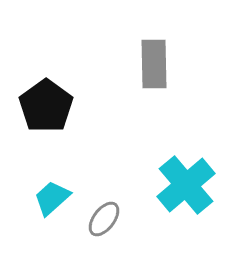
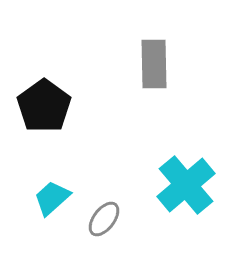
black pentagon: moved 2 px left
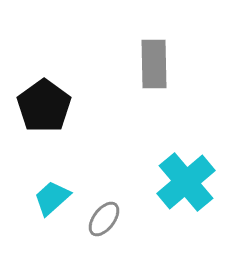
cyan cross: moved 3 px up
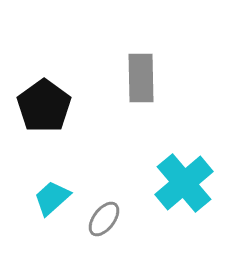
gray rectangle: moved 13 px left, 14 px down
cyan cross: moved 2 px left, 1 px down
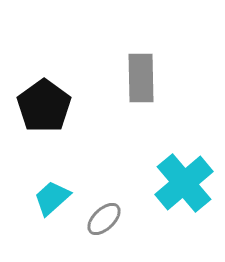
gray ellipse: rotated 9 degrees clockwise
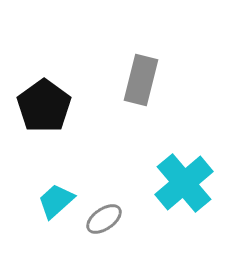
gray rectangle: moved 2 px down; rotated 15 degrees clockwise
cyan trapezoid: moved 4 px right, 3 px down
gray ellipse: rotated 9 degrees clockwise
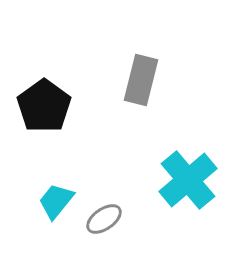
cyan cross: moved 4 px right, 3 px up
cyan trapezoid: rotated 9 degrees counterclockwise
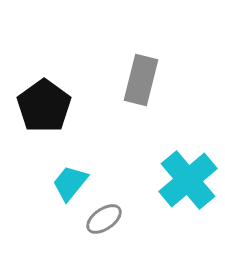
cyan trapezoid: moved 14 px right, 18 px up
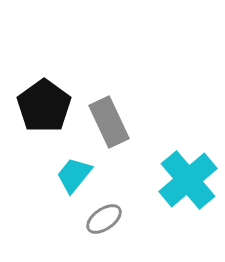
gray rectangle: moved 32 px left, 42 px down; rotated 39 degrees counterclockwise
cyan trapezoid: moved 4 px right, 8 px up
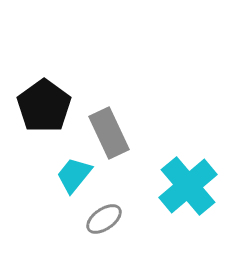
gray rectangle: moved 11 px down
cyan cross: moved 6 px down
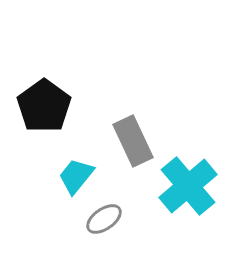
gray rectangle: moved 24 px right, 8 px down
cyan trapezoid: moved 2 px right, 1 px down
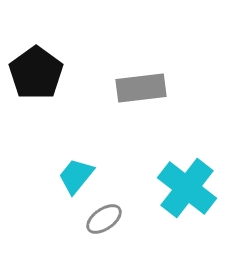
black pentagon: moved 8 px left, 33 px up
gray rectangle: moved 8 px right, 53 px up; rotated 72 degrees counterclockwise
cyan cross: moved 1 px left, 2 px down; rotated 12 degrees counterclockwise
